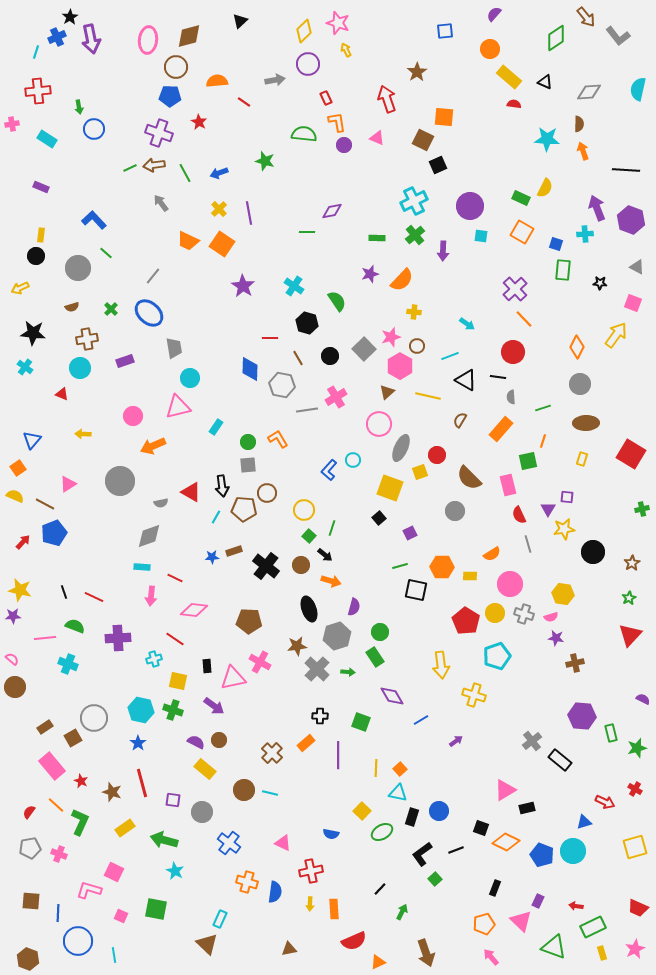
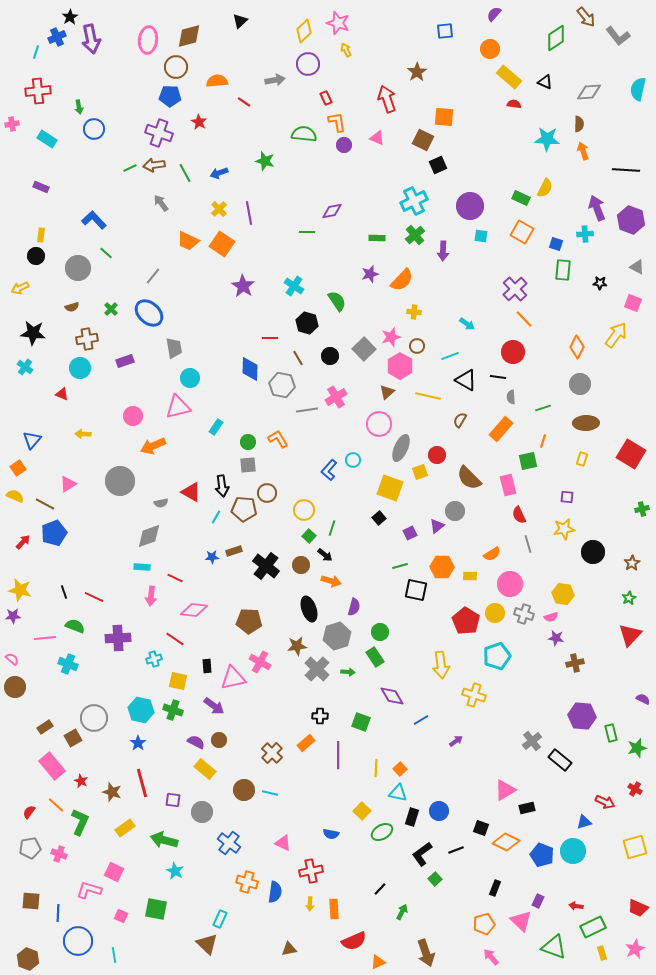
purple triangle at (548, 509): moved 111 px left, 17 px down; rotated 21 degrees clockwise
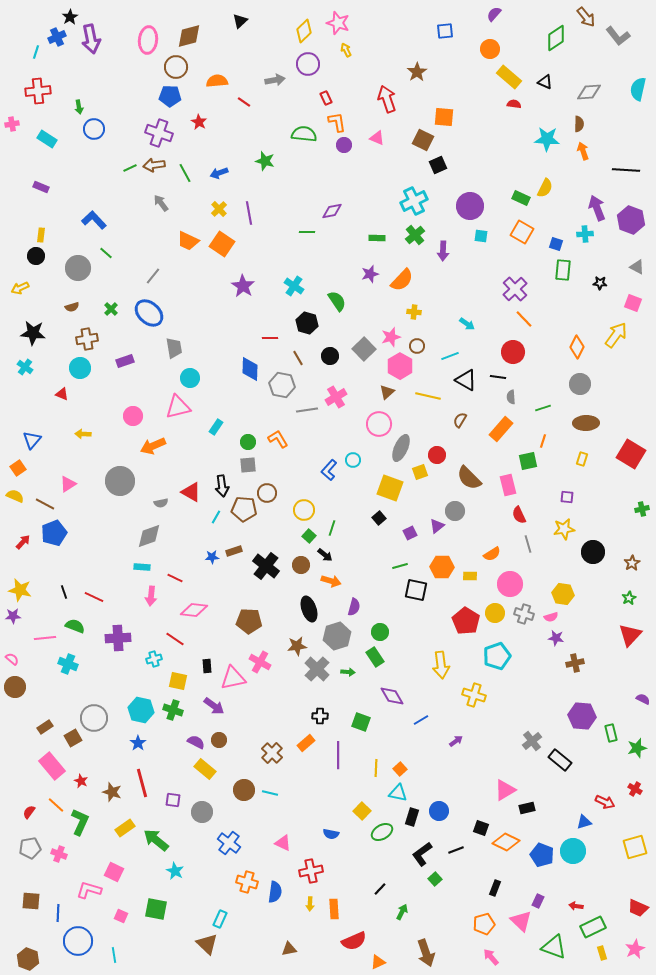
green arrow at (164, 840): moved 8 px left; rotated 24 degrees clockwise
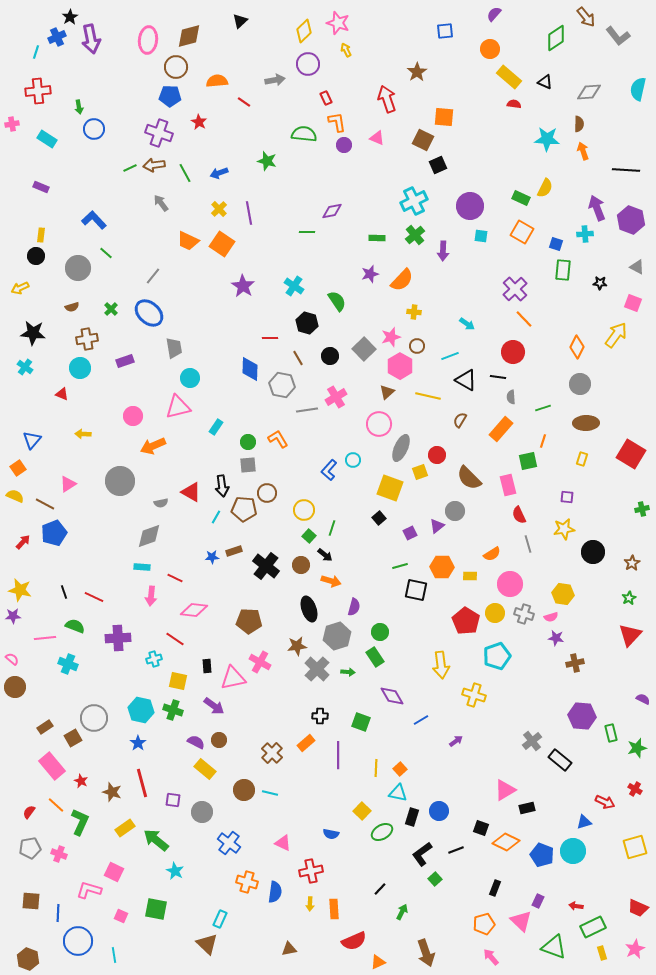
green star at (265, 161): moved 2 px right
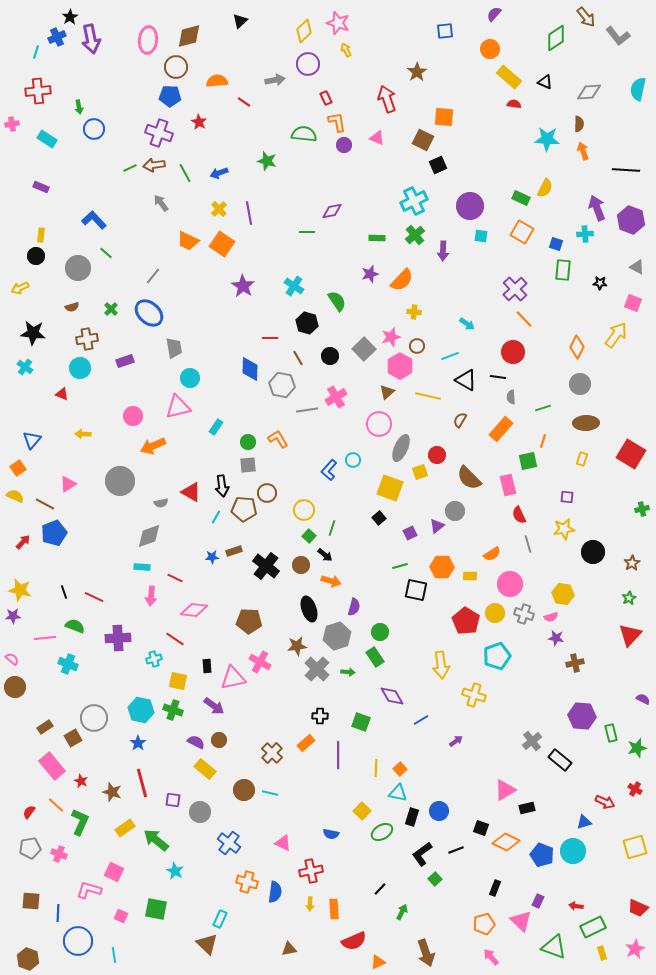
gray circle at (202, 812): moved 2 px left
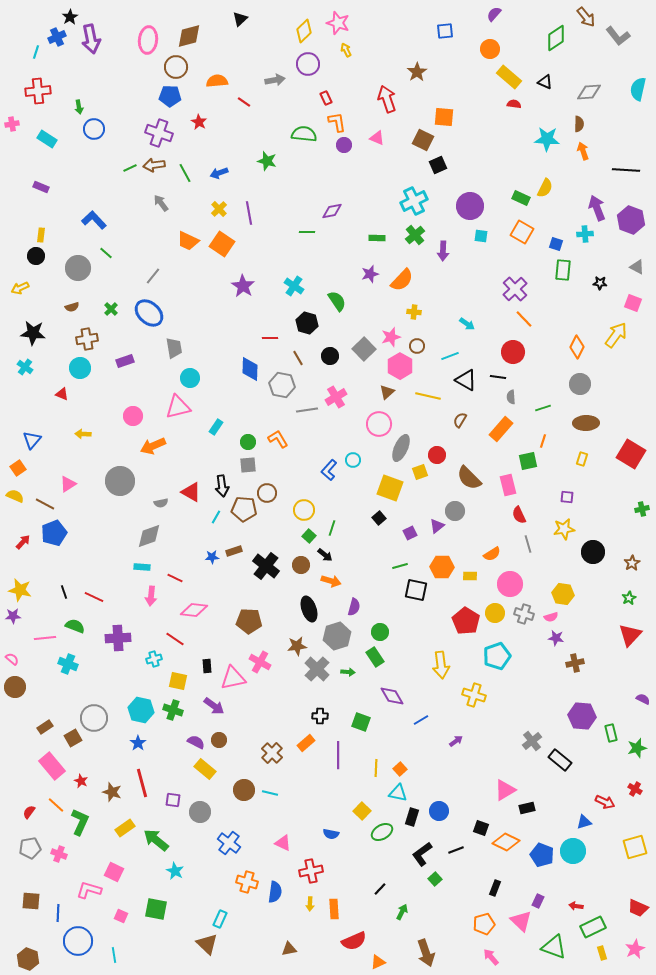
black triangle at (240, 21): moved 2 px up
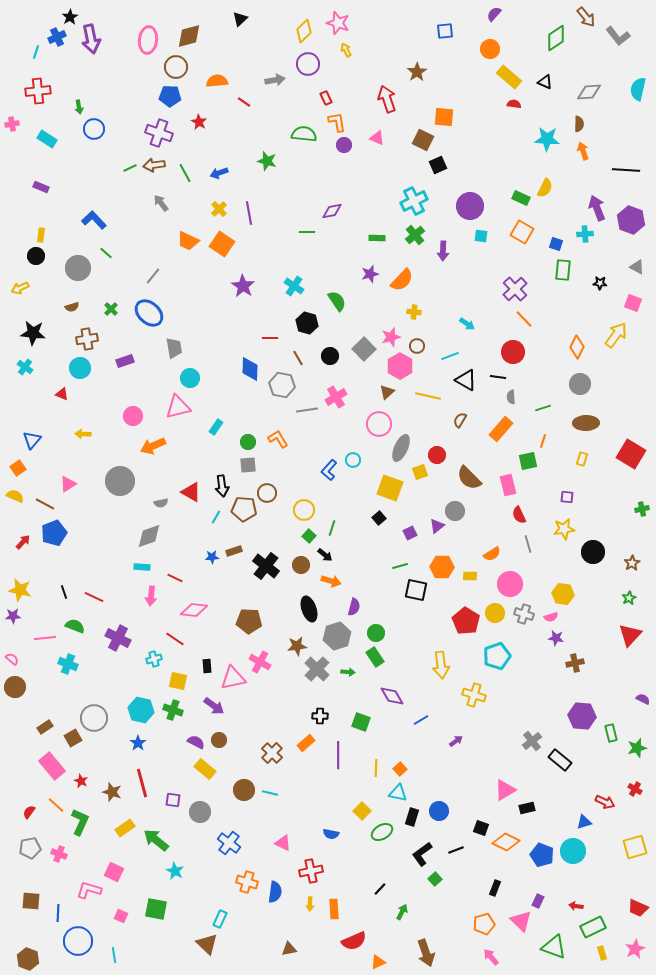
green circle at (380, 632): moved 4 px left, 1 px down
purple cross at (118, 638): rotated 30 degrees clockwise
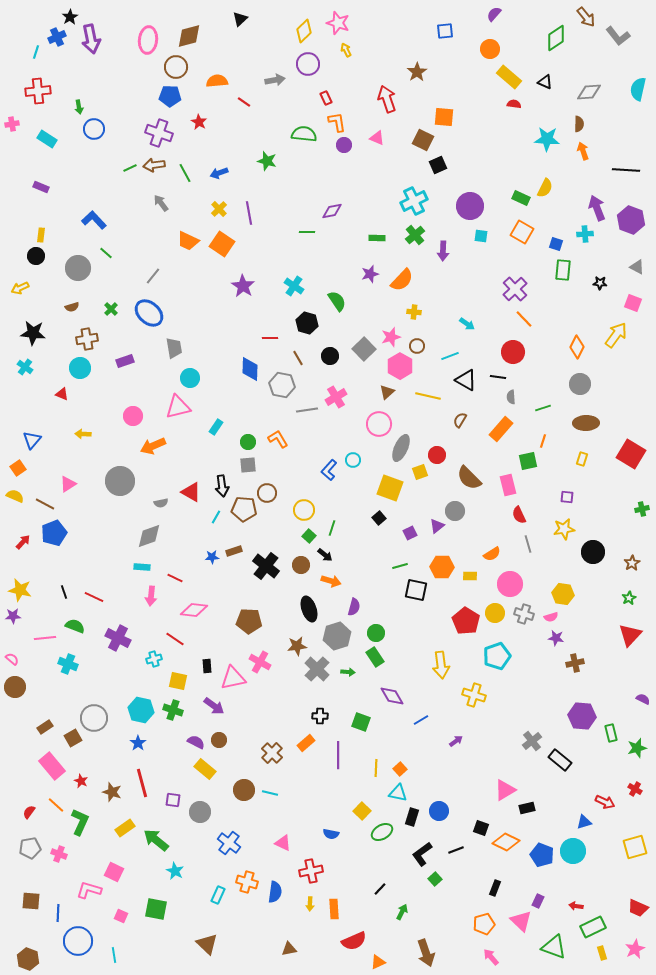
cyan rectangle at (220, 919): moved 2 px left, 24 px up
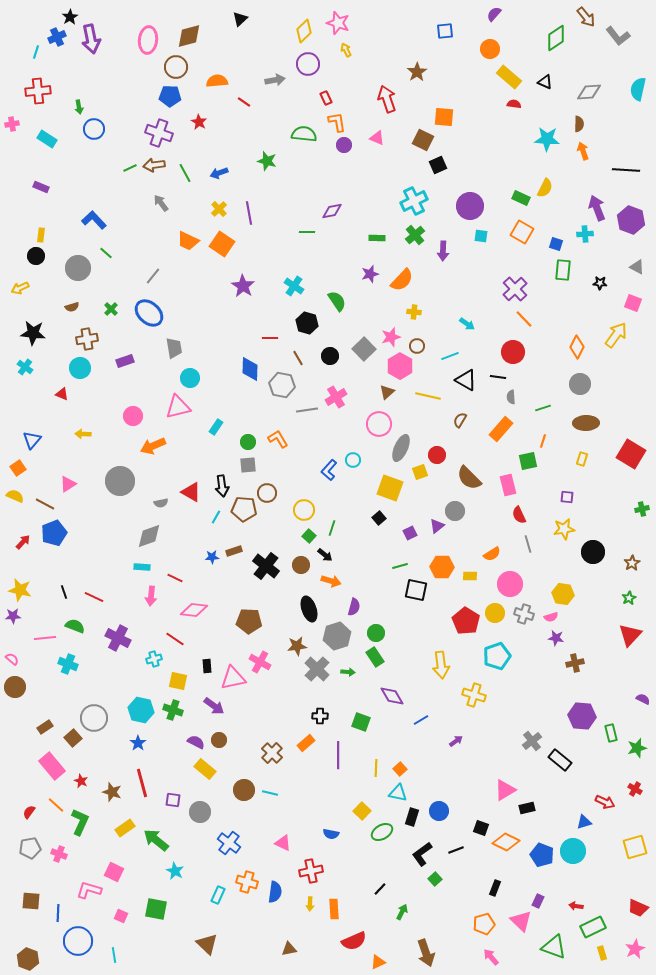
brown square at (73, 738): rotated 12 degrees counterclockwise
